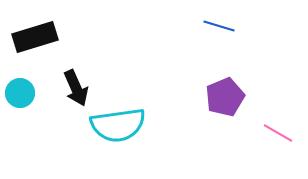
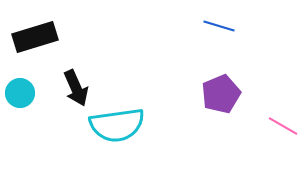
purple pentagon: moved 4 px left, 3 px up
cyan semicircle: moved 1 px left
pink line: moved 5 px right, 7 px up
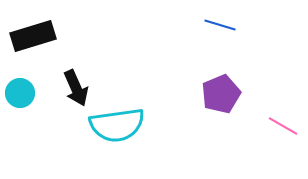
blue line: moved 1 px right, 1 px up
black rectangle: moved 2 px left, 1 px up
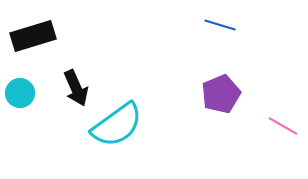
cyan semicircle: rotated 28 degrees counterclockwise
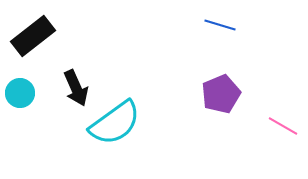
black rectangle: rotated 21 degrees counterclockwise
cyan semicircle: moved 2 px left, 2 px up
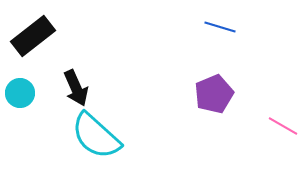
blue line: moved 2 px down
purple pentagon: moved 7 px left
cyan semicircle: moved 19 px left, 13 px down; rotated 78 degrees clockwise
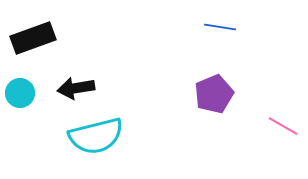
blue line: rotated 8 degrees counterclockwise
black rectangle: moved 2 px down; rotated 18 degrees clockwise
black arrow: rotated 105 degrees clockwise
cyan semicircle: rotated 56 degrees counterclockwise
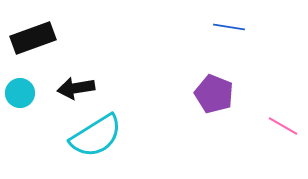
blue line: moved 9 px right
purple pentagon: rotated 27 degrees counterclockwise
cyan semicircle: rotated 18 degrees counterclockwise
